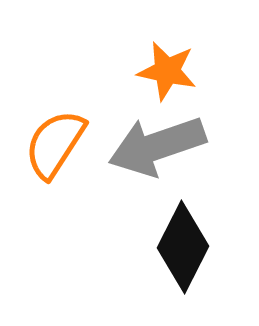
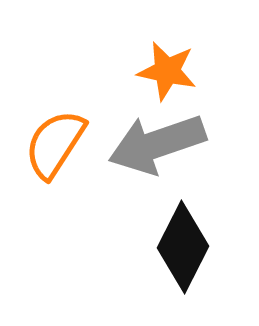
gray arrow: moved 2 px up
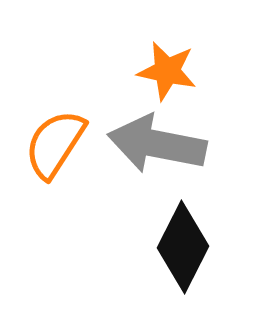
gray arrow: rotated 30 degrees clockwise
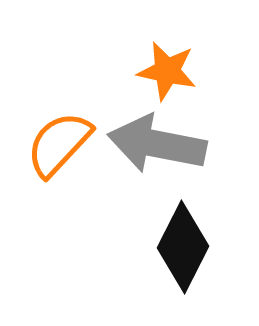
orange semicircle: moved 4 px right; rotated 10 degrees clockwise
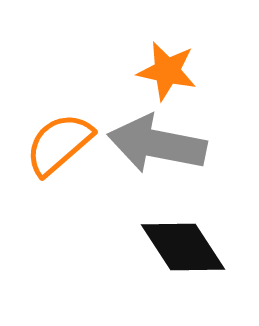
orange semicircle: rotated 6 degrees clockwise
black diamond: rotated 60 degrees counterclockwise
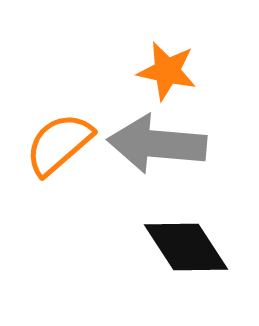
gray arrow: rotated 6 degrees counterclockwise
black diamond: moved 3 px right
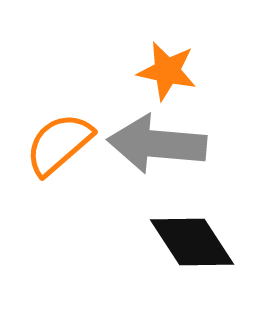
black diamond: moved 6 px right, 5 px up
